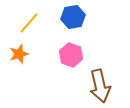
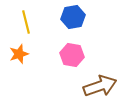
yellow line: moved 3 px left, 1 px up; rotated 55 degrees counterclockwise
pink hexagon: moved 1 px right; rotated 10 degrees counterclockwise
brown arrow: rotated 96 degrees counterclockwise
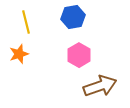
pink hexagon: moved 7 px right; rotated 20 degrees clockwise
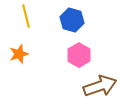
blue hexagon: moved 1 px left, 3 px down; rotated 25 degrees clockwise
yellow line: moved 6 px up
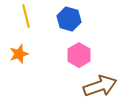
blue hexagon: moved 3 px left, 1 px up
